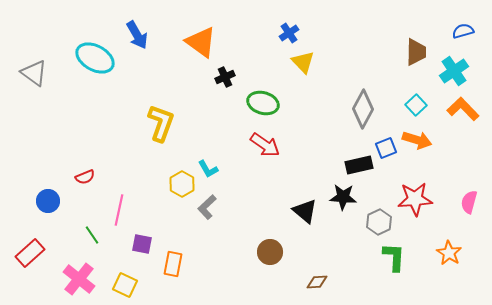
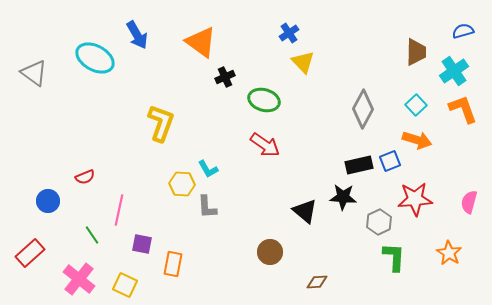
green ellipse: moved 1 px right, 3 px up
orange L-shape: rotated 24 degrees clockwise
blue square: moved 4 px right, 13 px down
yellow hexagon: rotated 25 degrees counterclockwise
gray L-shape: rotated 50 degrees counterclockwise
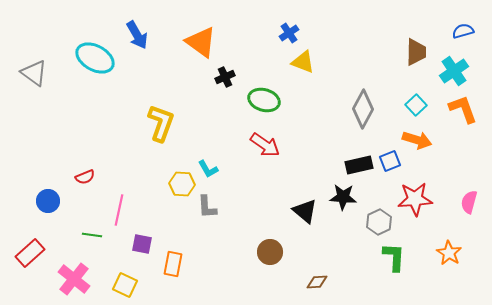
yellow triangle: rotated 25 degrees counterclockwise
green line: rotated 48 degrees counterclockwise
pink cross: moved 5 px left
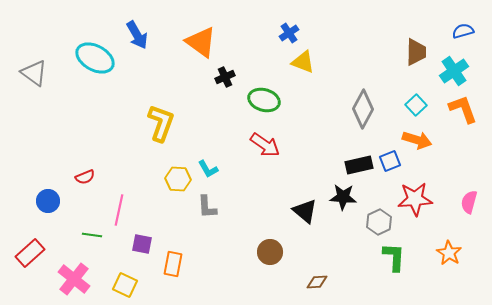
yellow hexagon: moved 4 px left, 5 px up
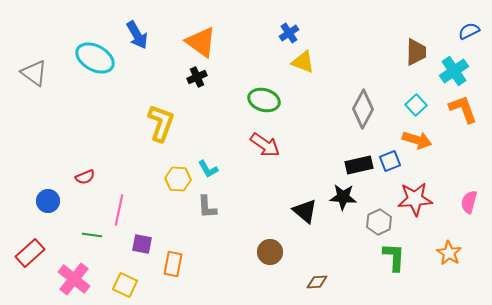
blue semicircle: moved 6 px right; rotated 10 degrees counterclockwise
black cross: moved 28 px left
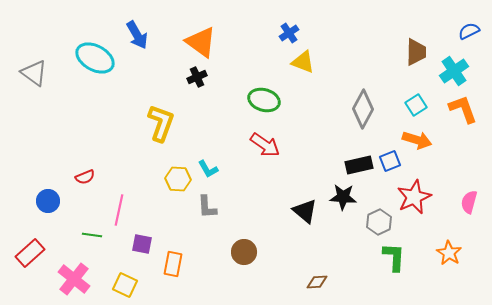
cyan square: rotated 10 degrees clockwise
red star: moved 1 px left, 2 px up; rotated 20 degrees counterclockwise
brown circle: moved 26 px left
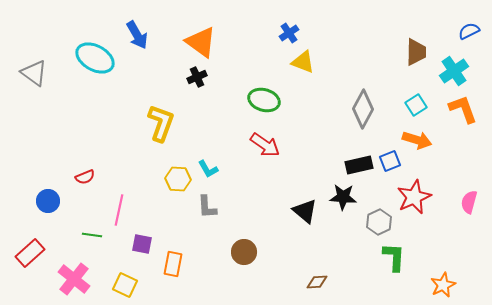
orange star: moved 6 px left, 32 px down; rotated 15 degrees clockwise
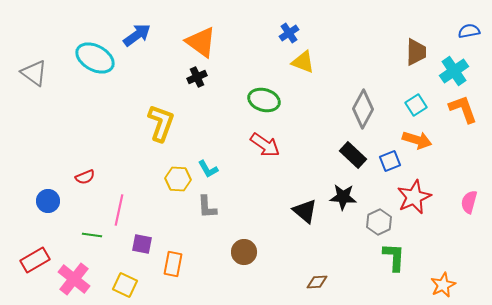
blue semicircle: rotated 15 degrees clockwise
blue arrow: rotated 96 degrees counterclockwise
black rectangle: moved 6 px left, 10 px up; rotated 56 degrees clockwise
red rectangle: moved 5 px right, 7 px down; rotated 12 degrees clockwise
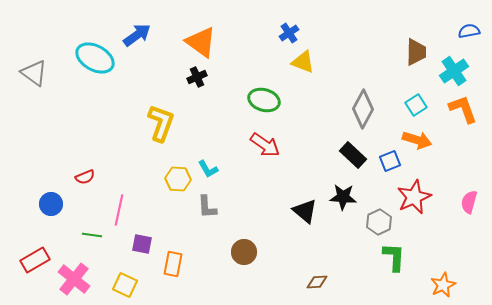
blue circle: moved 3 px right, 3 px down
